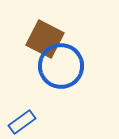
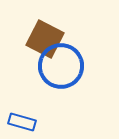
blue rectangle: rotated 52 degrees clockwise
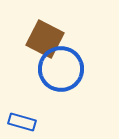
blue circle: moved 3 px down
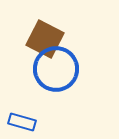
blue circle: moved 5 px left
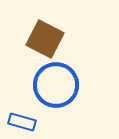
blue circle: moved 16 px down
